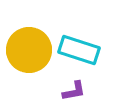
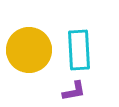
cyan rectangle: rotated 69 degrees clockwise
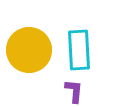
purple L-shape: rotated 75 degrees counterclockwise
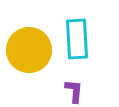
cyan rectangle: moved 2 px left, 11 px up
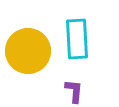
yellow circle: moved 1 px left, 1 px down
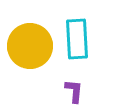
yellow circle: moved 2 px right, 5 px up
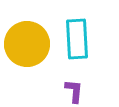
yellow circle: moved 3 px left, 2 px up
